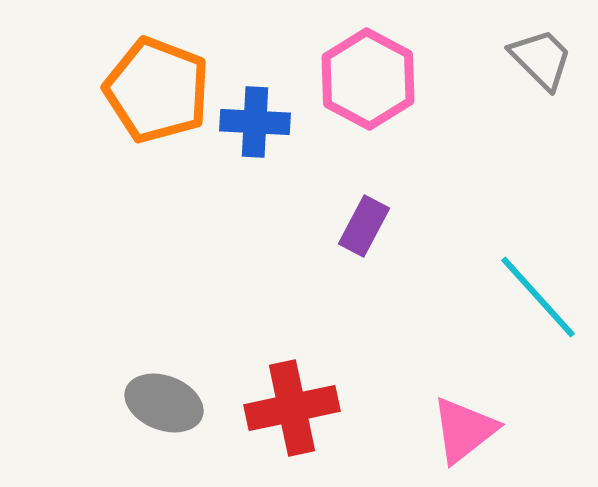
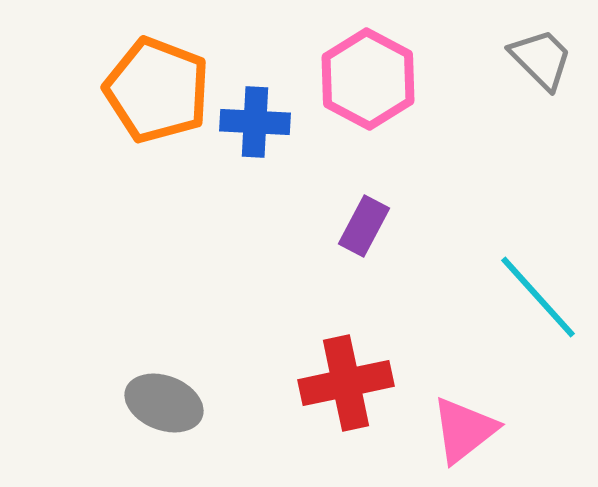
red cross: moved 54 px right, 25 px up
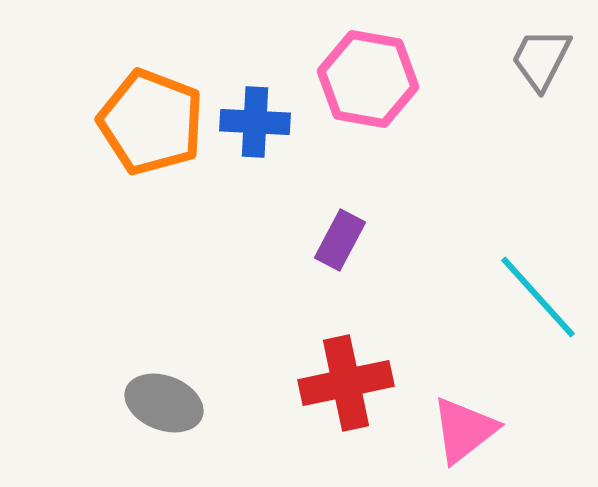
gray trapezoid: rotated 108 degrees counterclockwise
pink hexagon: rotated 18 degrees counterclockwise
orange pentagon: moved 6 px left, 32 px down
purple rectangle: moved 24 px left, 14 px down
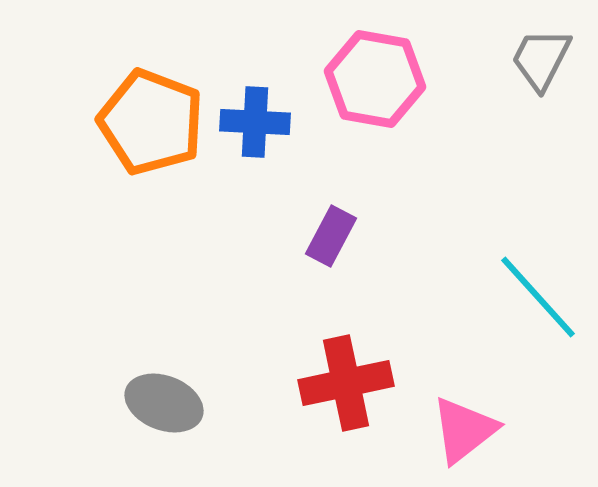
pink hexagon: moved 7 px right
purple rectangle: moved 9 px left, 4 px up
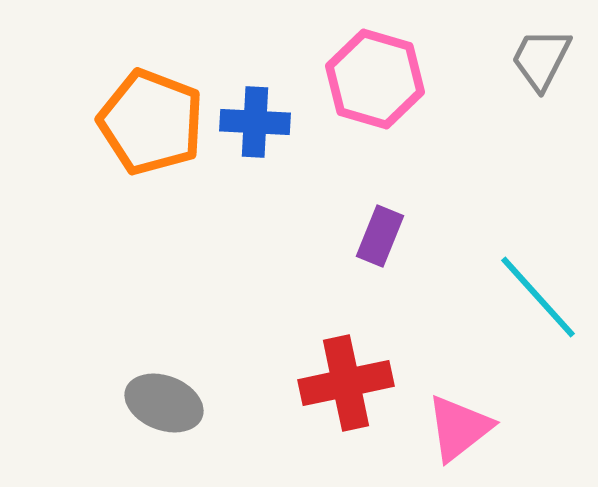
pink hexagon: rotated 6 degrees clockwise
purple rectangle: moved 49 px right; rotated 6 degrees counterclockwise
pink triangle: moved 5 px left, 2 px up
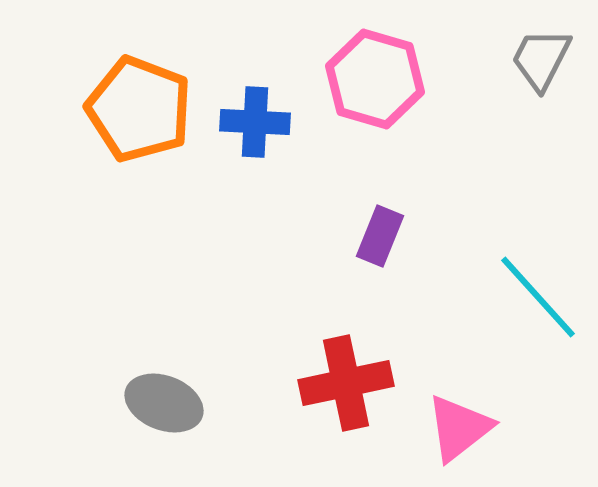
orange pentagon: moved 12 px left, 13 px up
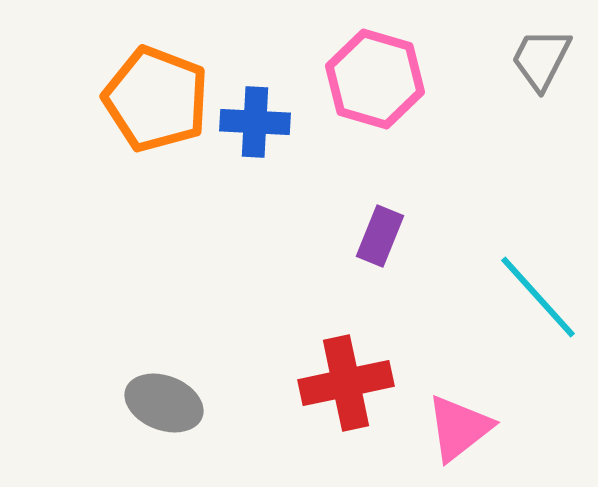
orange pentagon: moved 17 px right, 10 px up
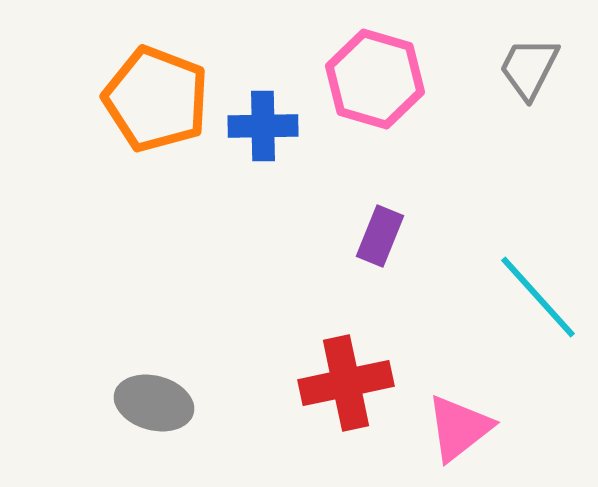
gray trapezoid: moved 12 px left, 9 px down
blue cross: moved 8 px right, 4 px down; rotated 4 degrees counterclockwise
gray ellipse: moved 10 px left; rotated 6 degrees counterclockwise
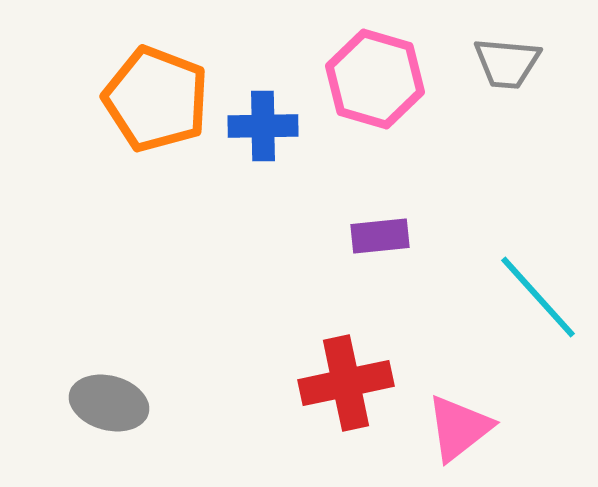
gray trapezoid: moved 22 px left, 5 px up; rotated 112 degrees counterclockwise
purple rectangle: rotated 62 degrees clockwise
gray ellipse: moved 45 px left
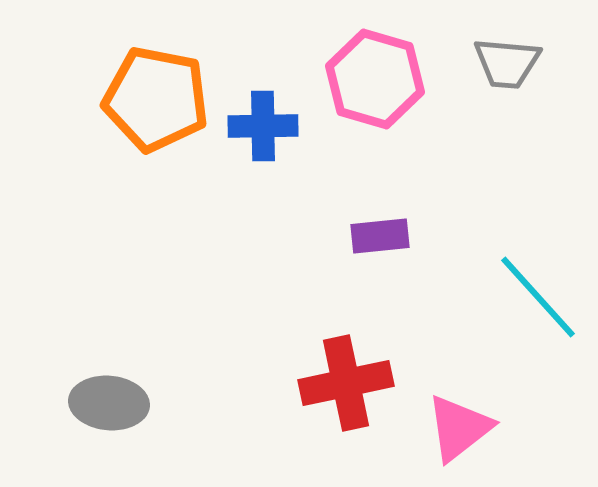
orange pentagon: rotated 10 degrees counterclockwise
gray ellipse: rotated 10 degrees counterclockwise
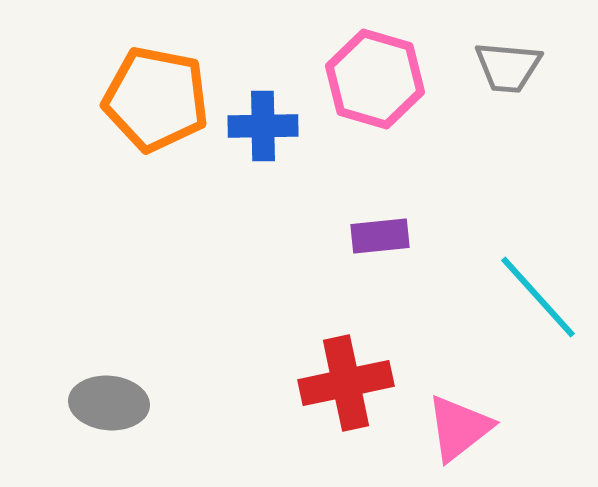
gray trapezoid: moved 1 px right, 4 px down
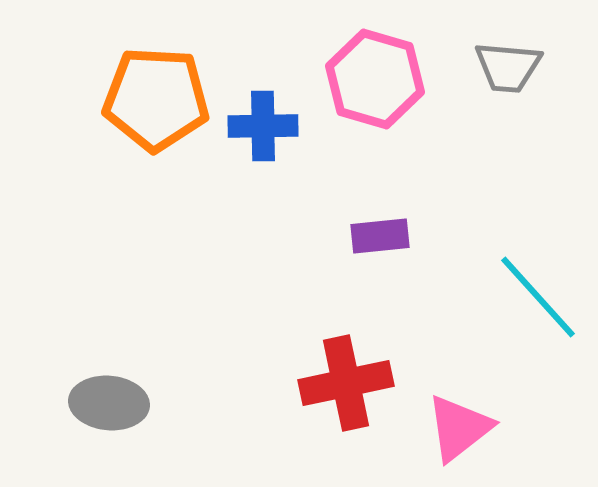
orange pentagon: rotated 8 degrees counterclockwise
